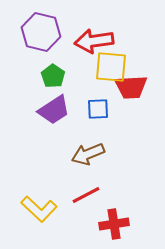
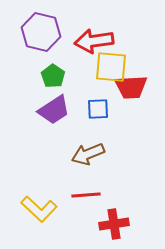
red line: rotated 24 degrees clockwise
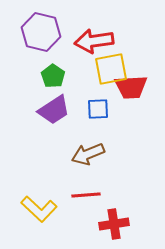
yellow square: moved 2 px down; rotated 16 degrees counterclockwise
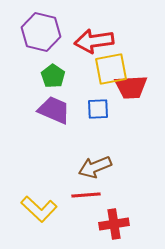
purple trapezoid: rotated 124 degrees counterclockwise
brown arrow: moved 7 px right, 13 px down
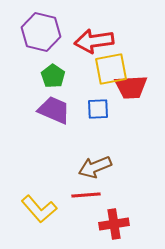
yellow L-shape: rotated 6 degrees clockwise
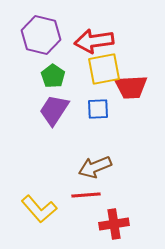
purple hexagon: moved 3 px down
yellow square: moved 7 px left
purple trapezoid: rotated 80 degrees counterclockwise
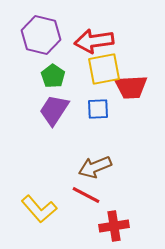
red line: rotated 32 degrees clockwise
red cross: moved 2 px down
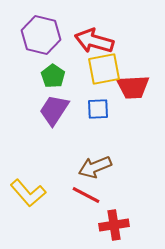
red arrow: rotated 24 degrees clockwise
red trapezoid: moved 2 px right
yellow L-shape: moved 11 px left, 16 px up
red cross: moved 1 px up
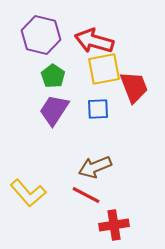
red trapezoid: moved 1 px right; rotated 108 degrees counterclockwise
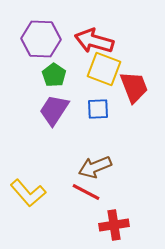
purple hexagon: moved 4 px down; rotated 12 degrees counterclockwise
yellow square: rotated 32 degrees clockwise
green pentagon: moved 1 px right, 1 px up
red line: moved 3 px up
